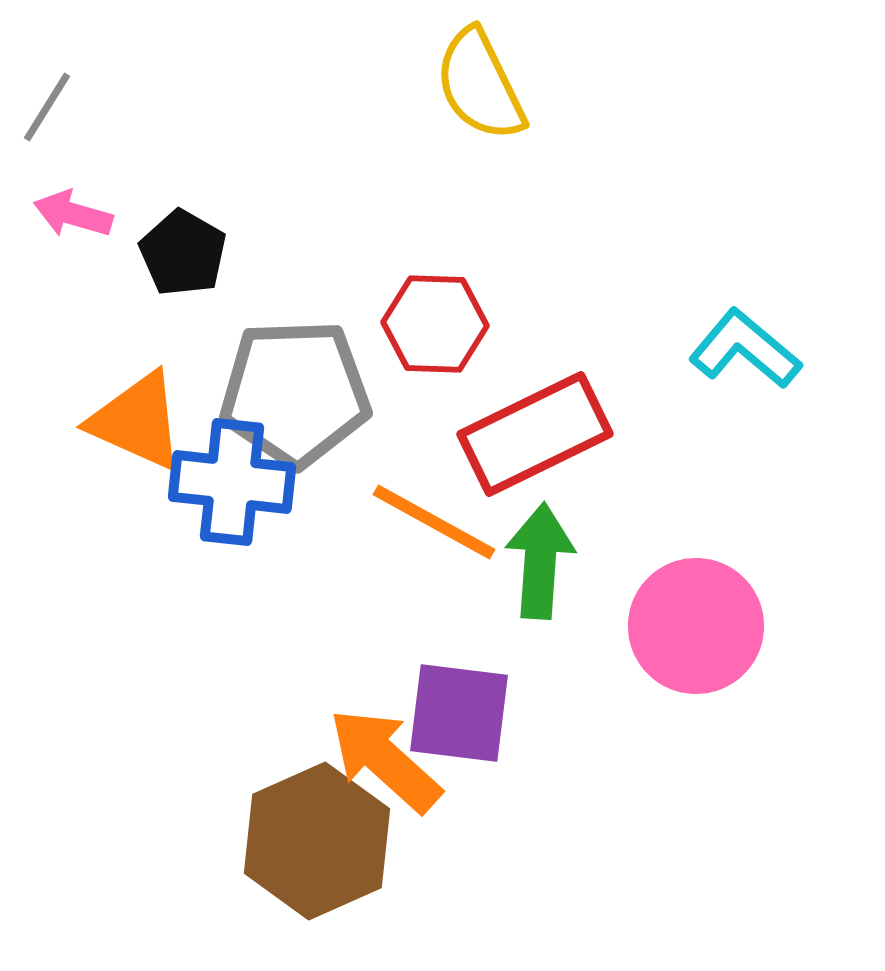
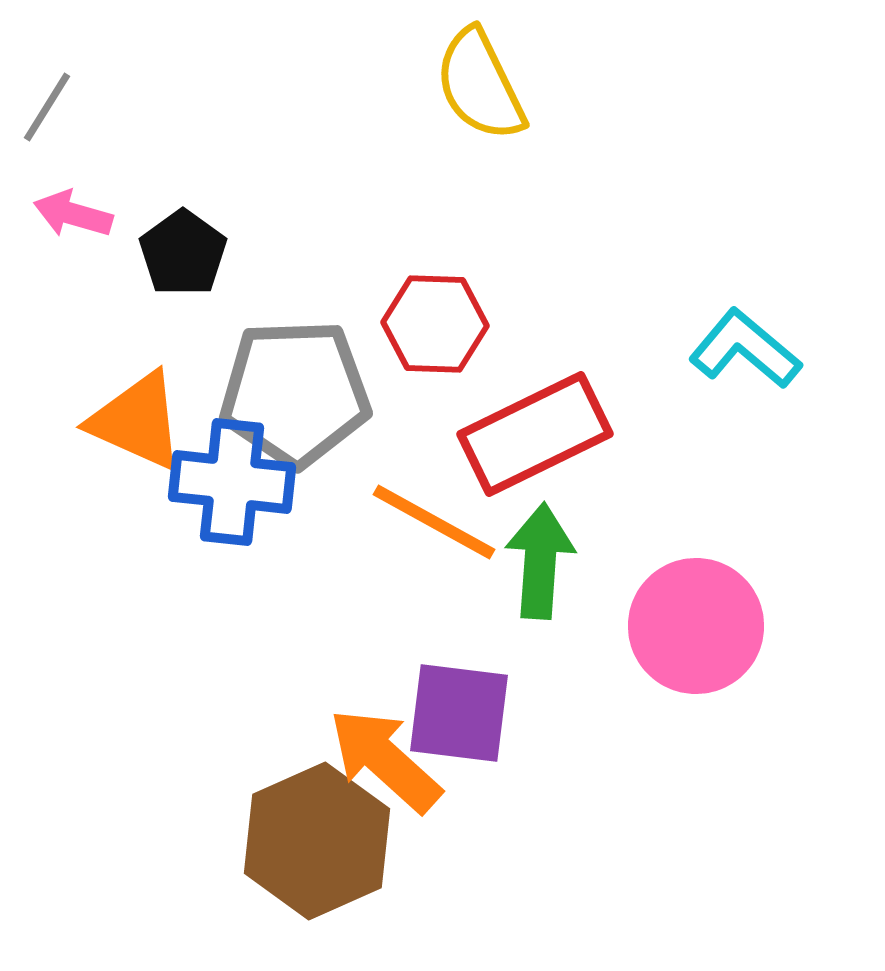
black pentagon: rotated 6 degrees clockwise
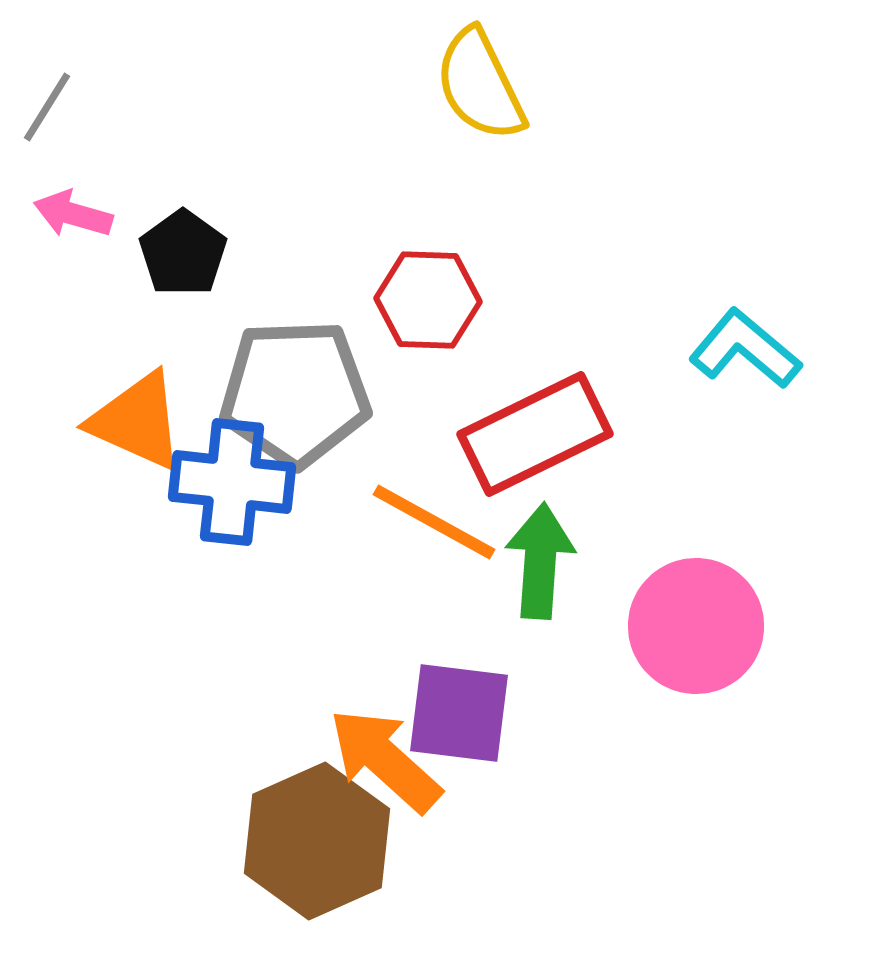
red hexagon: moved 7 px left, 24 px up
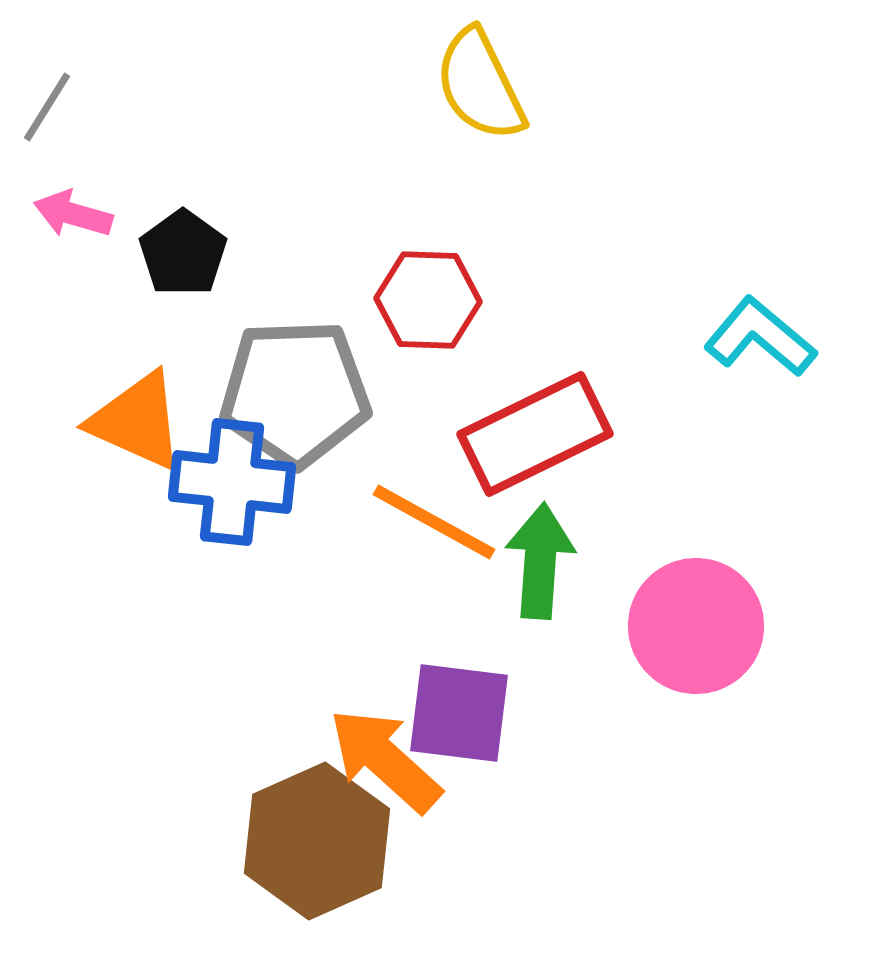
cyan L-shape: moved 15 px right, 12 px up
